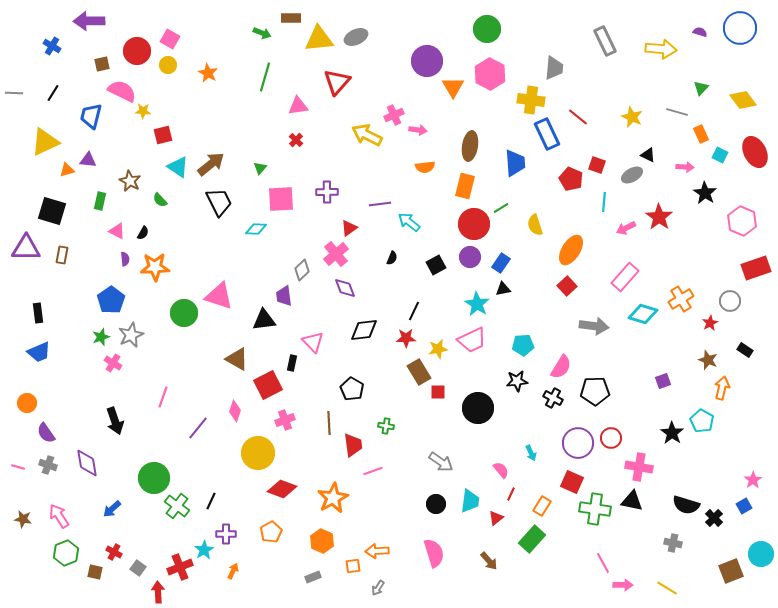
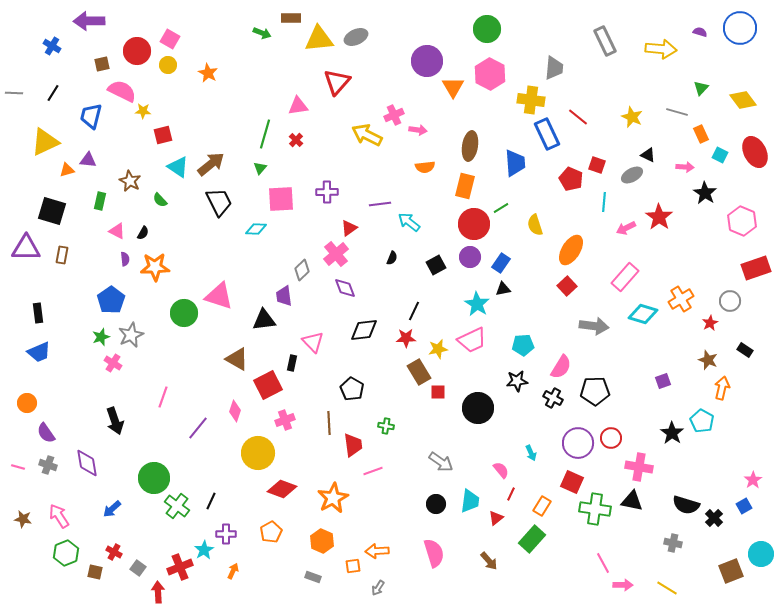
green line at (265, 77): moved 57 px down
gray rectangle at (313, 577): rotated 42 degrees clockwise
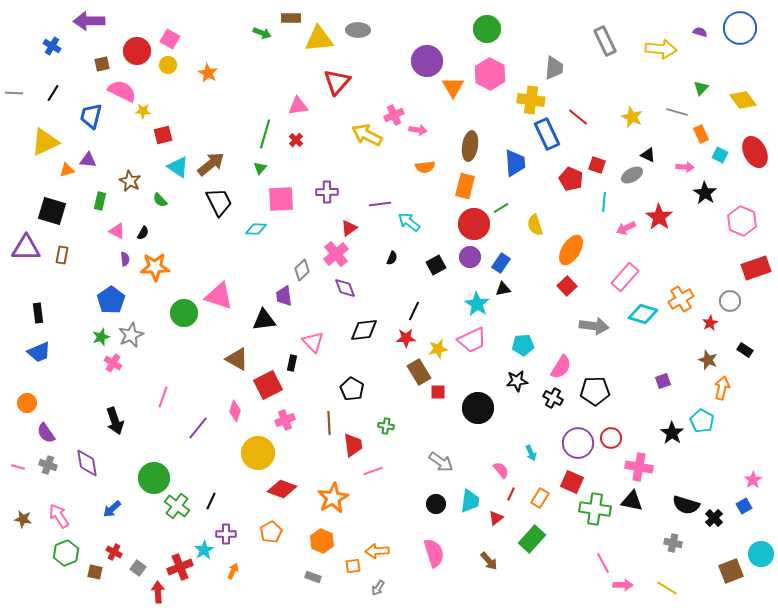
gray ellipse at (356, 37): moved 2 px right, 7 px up; rotated 25 degrees clockwise
orange rectangle at (542, 506): moved 2 px left, 8 px up
